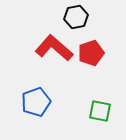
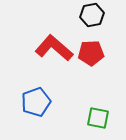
black hexagon: moved 16 px right, 2 px up
red pentagon: rotated 15 degrees clockwise
green square: moved 2 px left, 7 px down
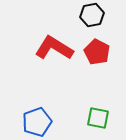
red L-shape: rotated 9 degrees counterclockwise
red pentagon: moved 6 px right, 1 px up; rotated 30 degrees clockwise
blue pentagon: moved 1 px right, 20 px down
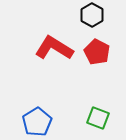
black hexagon: rotated 20 degrees counterclockwise
green square: rotated 10 degrees clockwise
blue pentagon: rotated 12 degrees counterclockwise
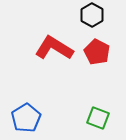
blue pentagon: moved 11 px left, 4 px up
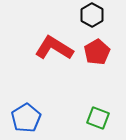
red pentagon: rotated 15 degrees clockwise
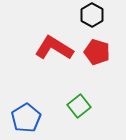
red pentagon: rotated 25 degrees counterclockwise
green square: moved 19 px left, 12 px up; rotated 30 degrees clockwise
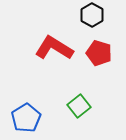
red pentagon: moved 2 px right, 1 px down
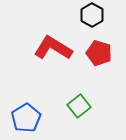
red L-shape: moved 1 px left
